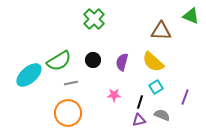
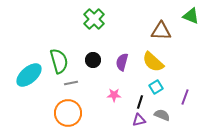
green semicircle: rotated 75 degrees counterclockwise
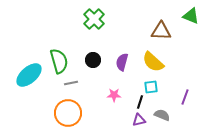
cyan square: moved 5 px left; rotated 24 degrees clockwise
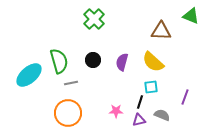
pink star: moved 2 px right, 16 px down
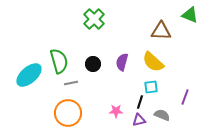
green triangle: moved 1 px left, 1 px up
black circle: moved 4 px down
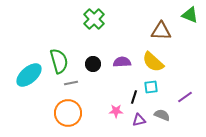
purple semicircle: rotated 72 degrees clockwise
purple line: rotated 35 degrees clockwise
black line: moved 6 px left, 5 px up
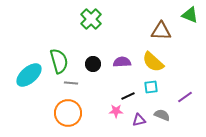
green cross: moved 3 px left
gray line: rotated 16 degrees clockwise
black line: moved 6 px left, 1 px up; rotated 48 degrees clockwise
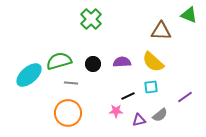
green triangle: moved 1 px left
green semicircle: rotated 90 degrees counterclockwise
gray semicircle: moved 2 px left; rotated 119 degrees clockwise
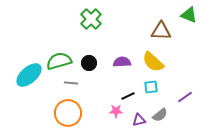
black circle: moved 4 px left, 1 px up
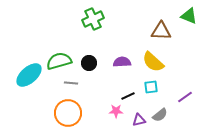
green triangle: moved 1 px down
green cross: moved 2 px right; rotated 20 degrees clockwise
